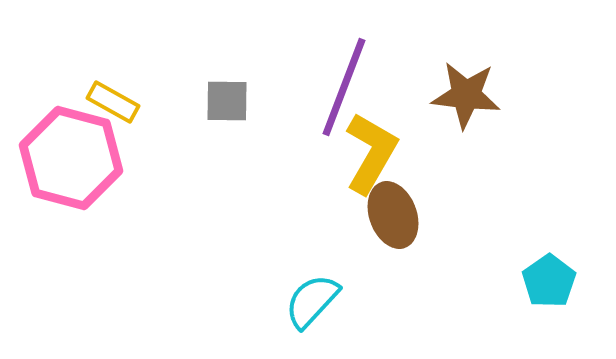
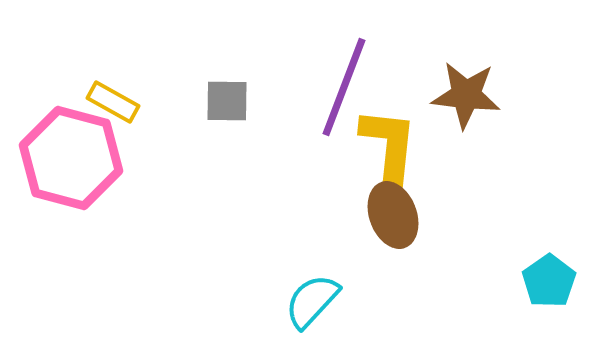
yellow L-shape: moved 18 px right, 8 px up; rotated 24 degrees counterclockwise
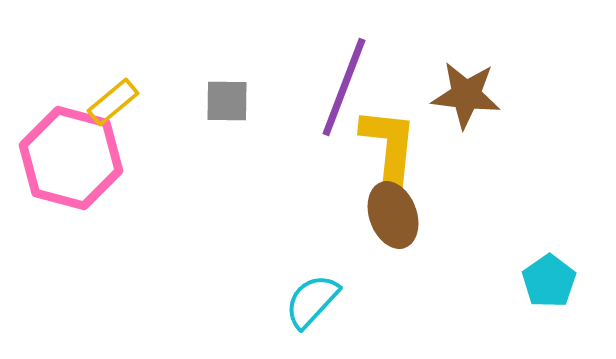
yellow rectangle: rotated 69 degrees counterclockwise
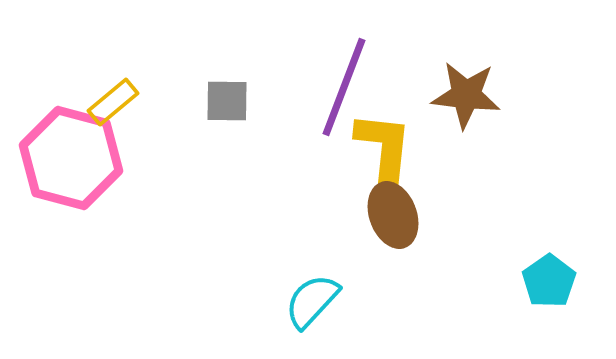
yellow L-shape: moved 5 px left, 4 px down
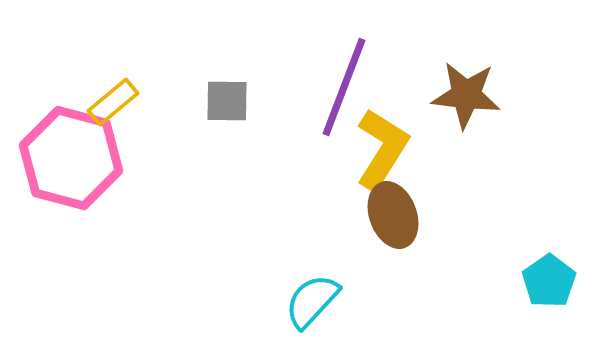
yellow L-shape: moved 2 px left; rotated 26 degrees clockwise
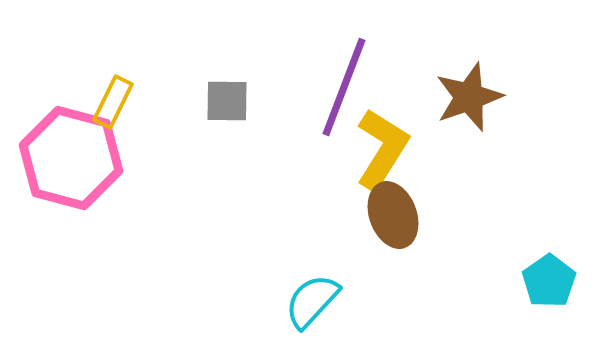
brown star: moved 3 px right, 2 px down; rotated 26 degrees counterclockwise
yellow rectangle: rotated 24 degrees counterclockwise
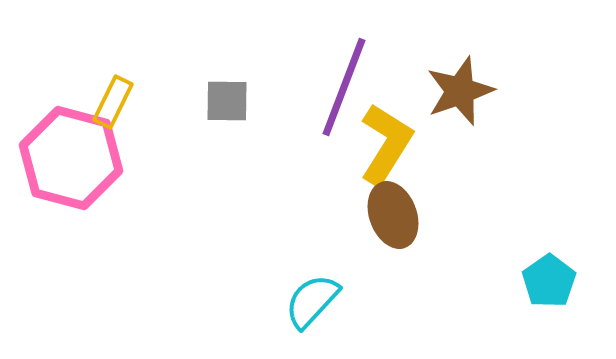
brown star: moved 9 px left, 6 px up
yellow L-shape: moved 4 px right, 5 px up
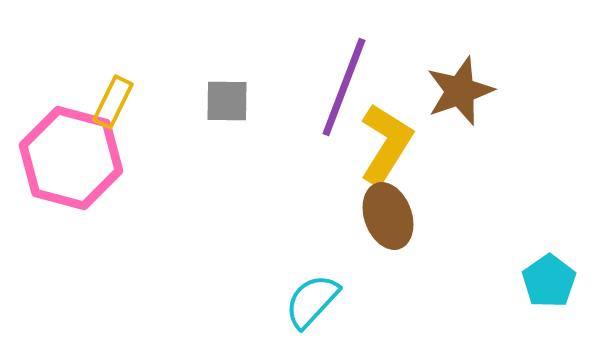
brown ellipse: moved 5 px left, 1 px down
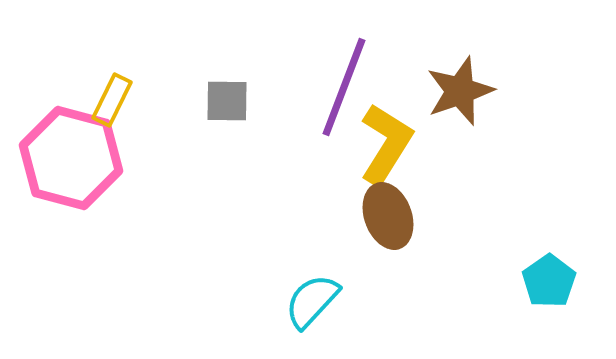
yellow rectangle: moved 1 px left, 2 px up
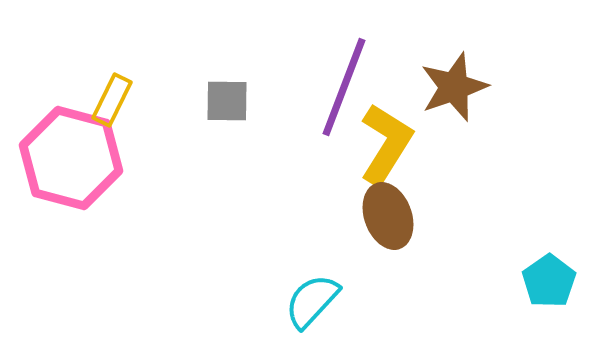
brown star: moved 6 px left, 4 px up
